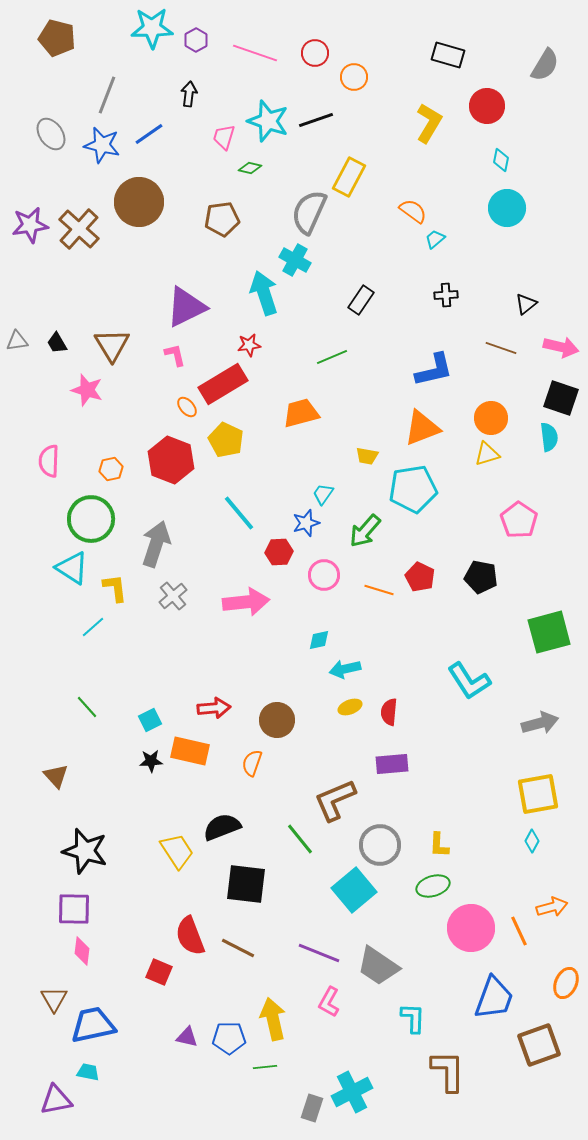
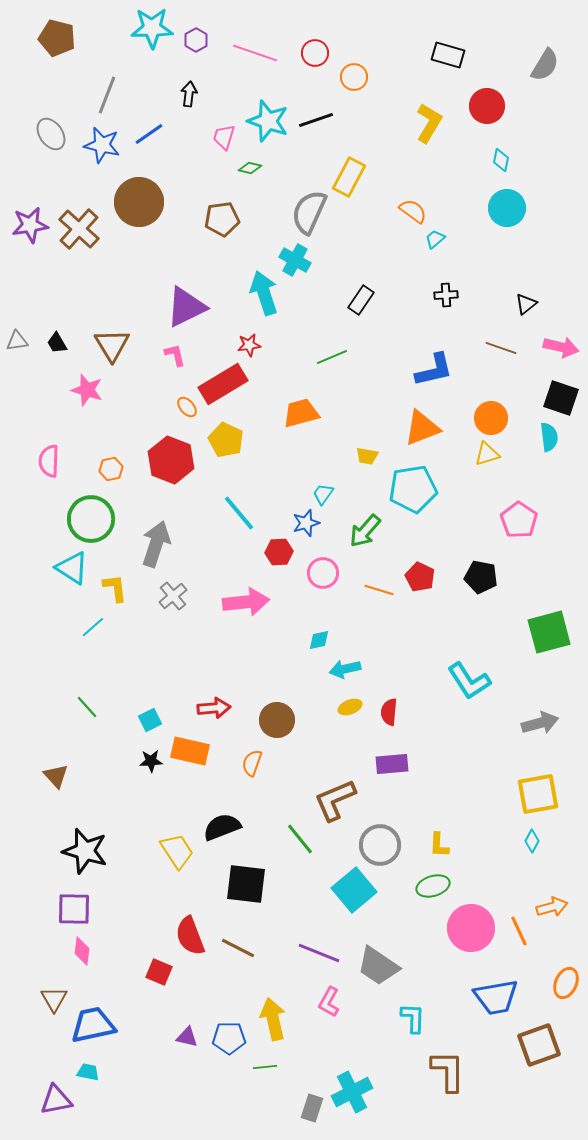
pink circle at (324, 575): moved 1 px left, 2 px up
blue trapezoid at (494, 998): moved 2 px right, 1 px up; rotated 60 degrees clockwise
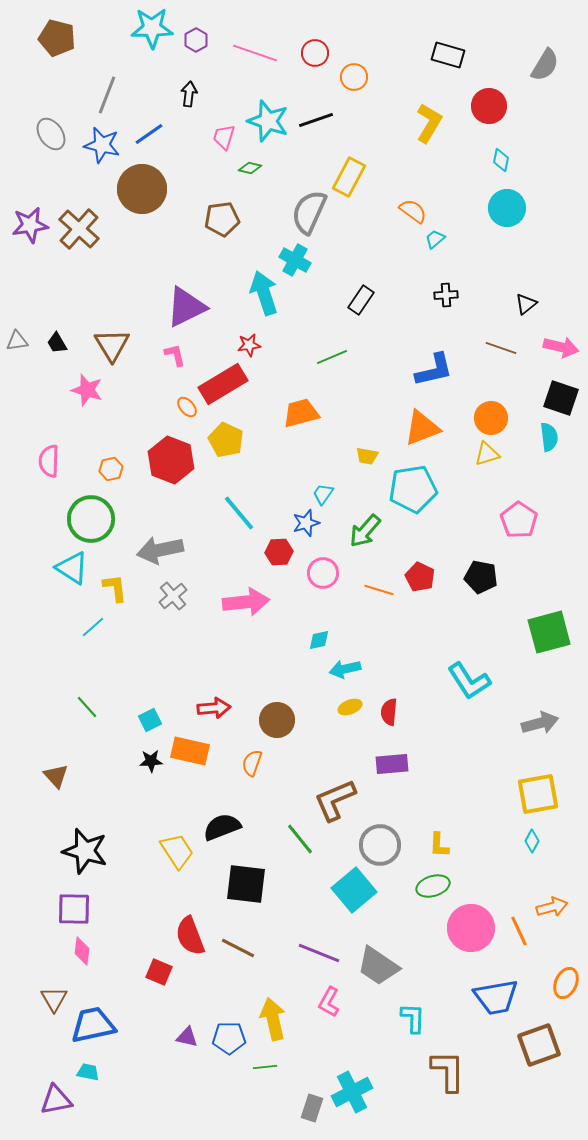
red circle at (487, 106): moved 2 px right
brown circle at (139, 202): moved 3 px right, 13 px up
gray arrow at (156, 544): moved 4 px right, 6 px down; rotated 120 degrees counterclockwise
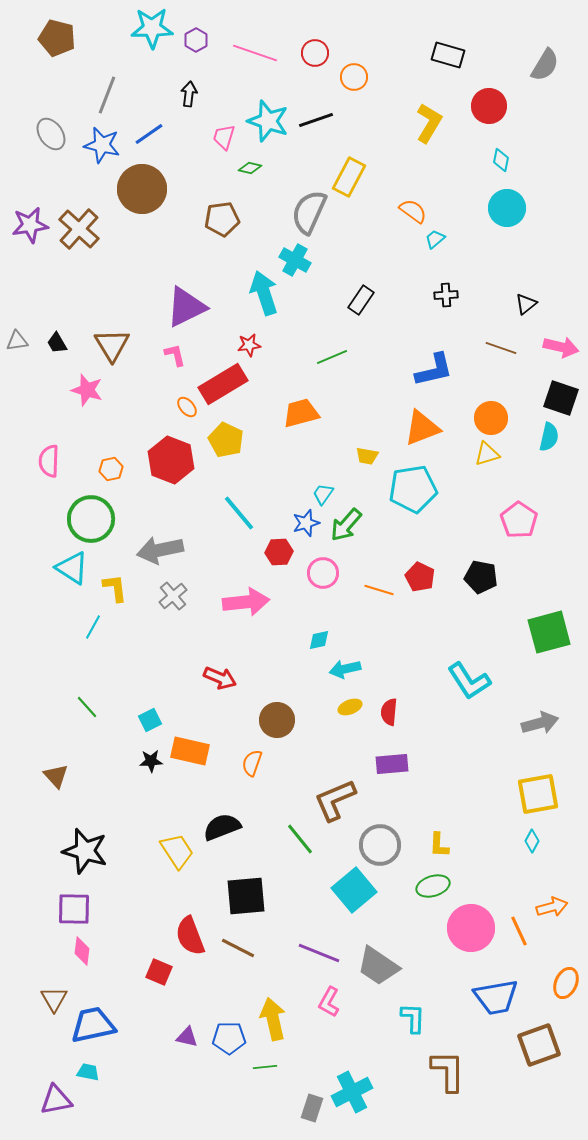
cyan semicircle at (549, 437): rotated 20 degrees clockwise
green arrow at (365, 531): moved 19 px left, 6 px up
cyan line at (93, 627): rotated 20 degrees counterclockwise
red arrow at (214, 708): moved 6 px right, 30 px up; rotated 28 degrees clockwise
black square at (246, 884): moved 12 px down; rotated 12 degrees counterclockwise
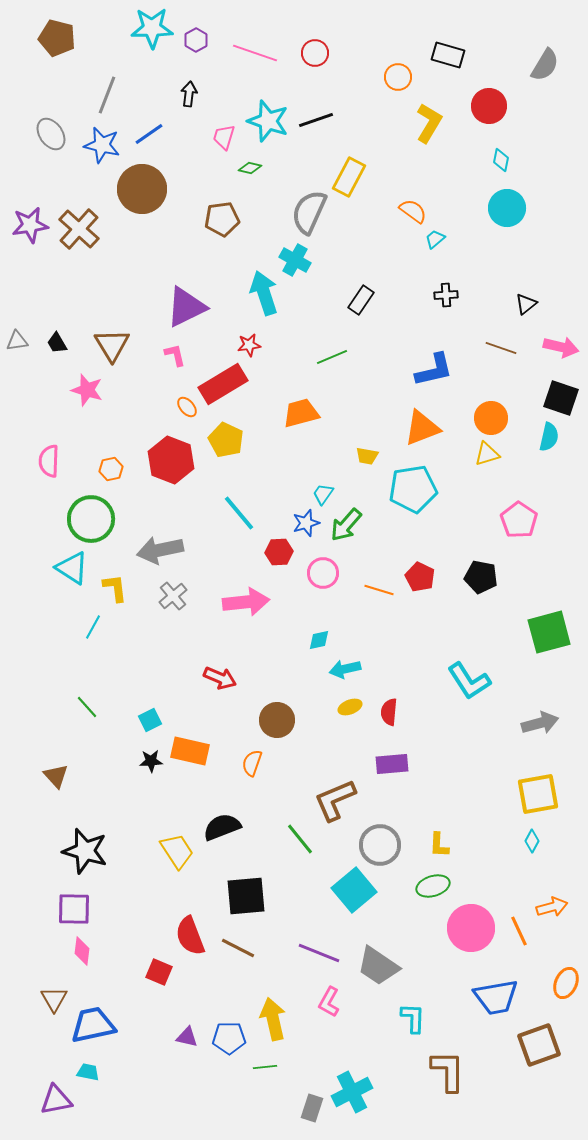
orange circle at (354, 77): moved 44 px right
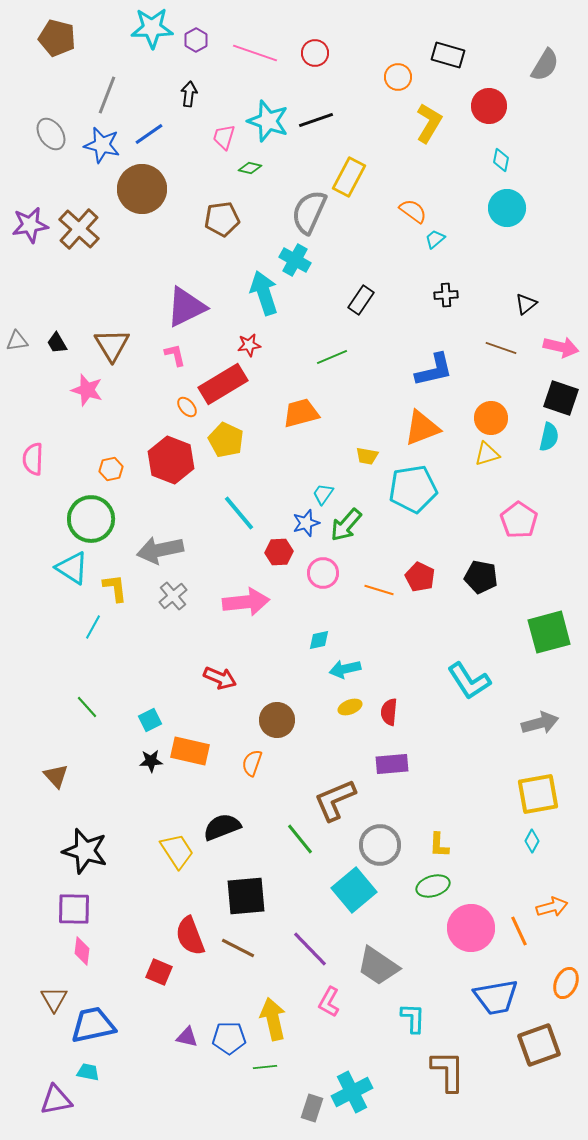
pink semicircle at (49, 461): moved 16 px left, 2 px up
purple line at (319, 953): moved 9 px left, 4 px up; rotated 24 degrees clockwise
